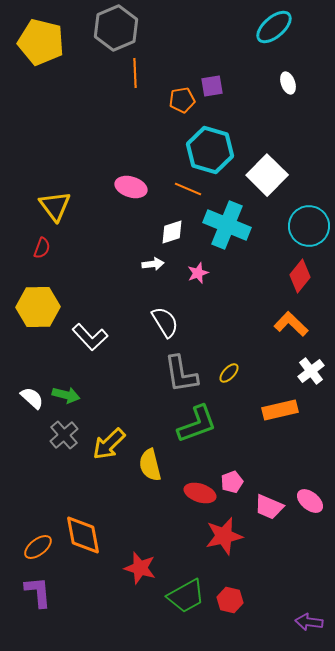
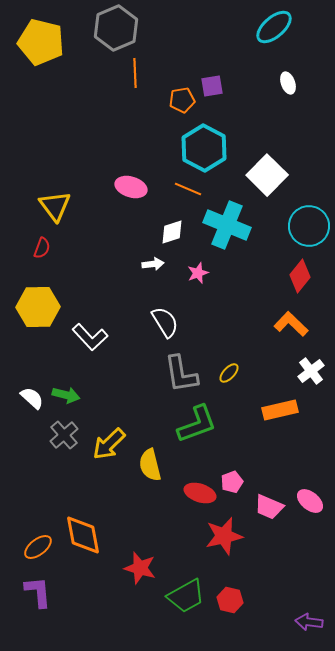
cyan hexagon at (210, 150): moved 6 px left, 2 px up; rotated 12 degrees clockwise
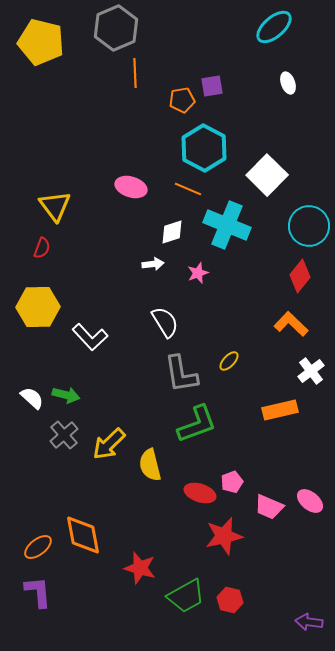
yellow ellipse at (229, 373): moved 12 px up
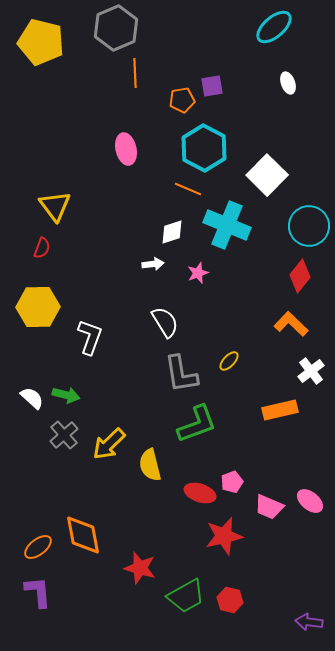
pink ellipse at (131, 187): moved 5 px left, 38 px up; rotated 60 degrees clockwise
white L-shape at (90, 337): rotated 117 degrees counterclockwise
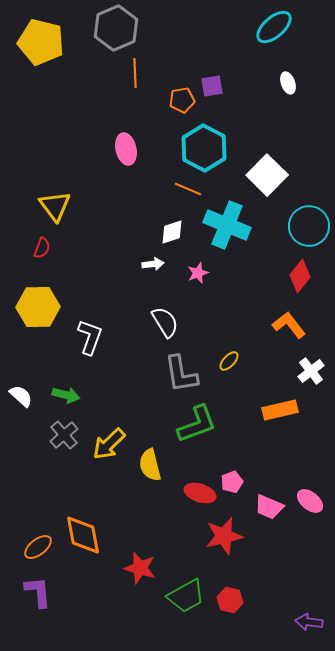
orange L-shape at (291, 324): moved 2 px left, 1 px down; rotated 8 degrees clockwise
white semicircle at (32, 398): moved 11 px left, 2 px up
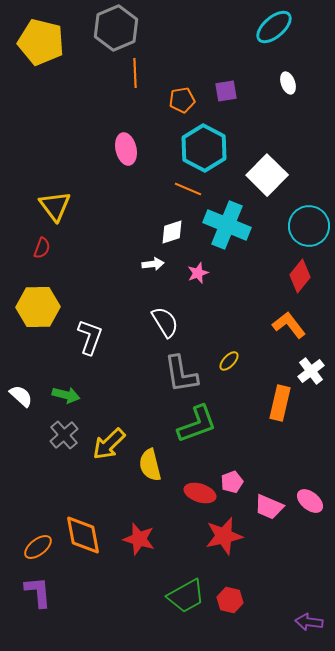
purple square at (212, 86): moved 14 px right, 5 px down
orange rectangle at (280, 410): moved 7 px up; rotated 64 degrees counterclockwise
red star at (140, 568): moved 1 px left, 29 px up
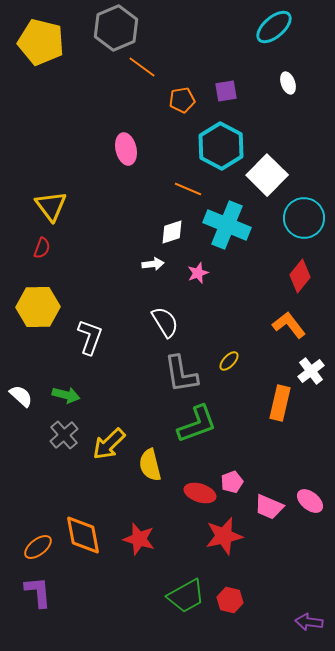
orange line at (135, 73): moved 7 px right, 6 px up; rotated 52 degrees counterclockwise
cyan hexagon at (204, 148): moved 17 px right, 2 px up
yellow triangle at (55, 206): moved 4 px left
cyan circle at (309, 226): moved 5 px left, 8 px up
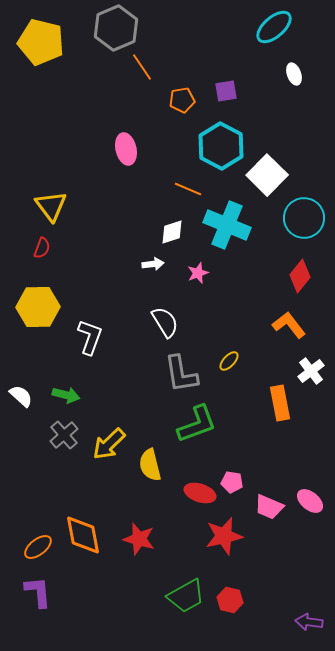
orange line at (142, 67): rotated 20 degrees clockwise
white ellipse at (288, 83): moved 6 px right, 9 px up
orange rectangle at (280, 403): rotated 24 degrees counterclockwise
pink pentagon at (232, 482): rotated 30 degrees clockwise
